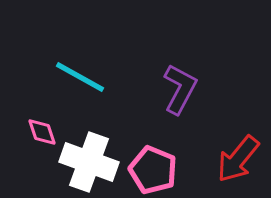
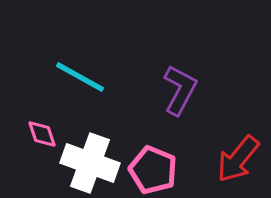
purple L-shape: moved 1 px down
pink diamond: moved 2 px down
white cross: moved 1 px right, 1 px down
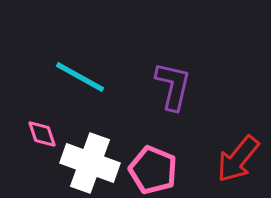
purple L-shape: moved 7 px left, 4 px up; rotated 15 degrees counterclockwise
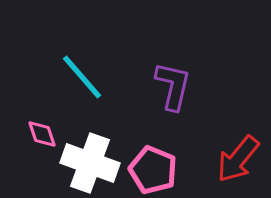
cyan line: moved 2 px right; rotated 20 degrees clockwise
